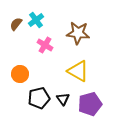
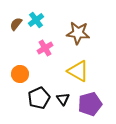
pink cross: moved 3 px down; rotated 28 degrees clockwise
black pentagon: rotated 10 degrees counterclockwise
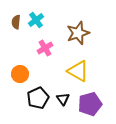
brown semicircle: moved 2 px up; rotated 32 degrees counterclockwise
brown star: rotated 25 degrees counterclockwise
black pentagon: moved 1 px left
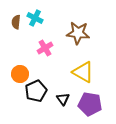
cyan cross: moved 1 px left, 2 px up; rotated 28 degrees counterclockwise
brown star: rotated 25 degrees clockwise
yellow triangle: moved 5 px right, 1 px down
black pentagon: moved 2 px left, 7 px up
purple pentagon: rotated 25 degrees clockwise
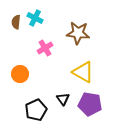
black pentagon: moved 19 px down
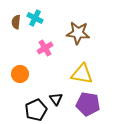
yellow triangle: moved 1 px left, 2 px down; rotated 20 degrees counterclockwise
black triangle: moved 7 px left
purple pentagon: moved 2 px left
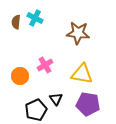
pink cross: moved 17 px down
orange circle: moved 2 px down
